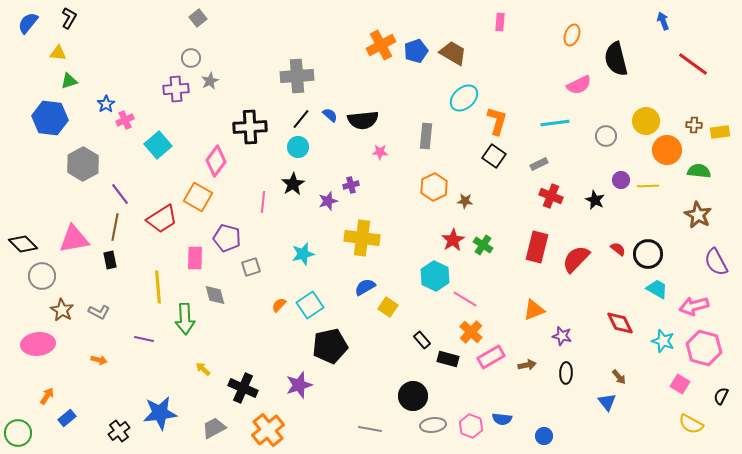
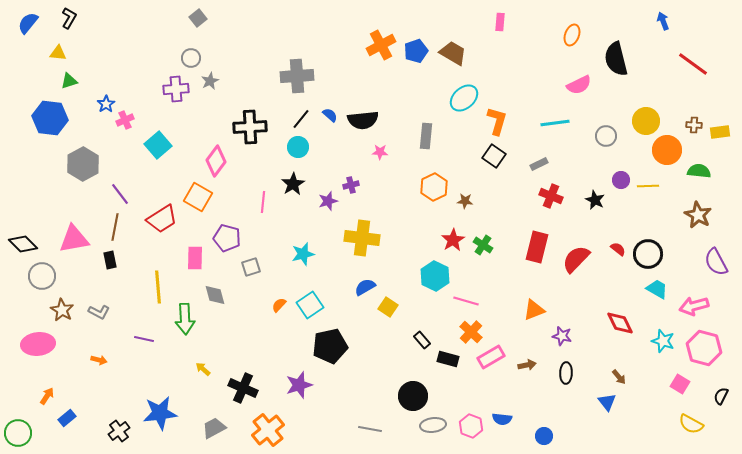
pink line at (465, 299): moved 1 px right, 2 px down; rotated 15 degrees counterclockwise
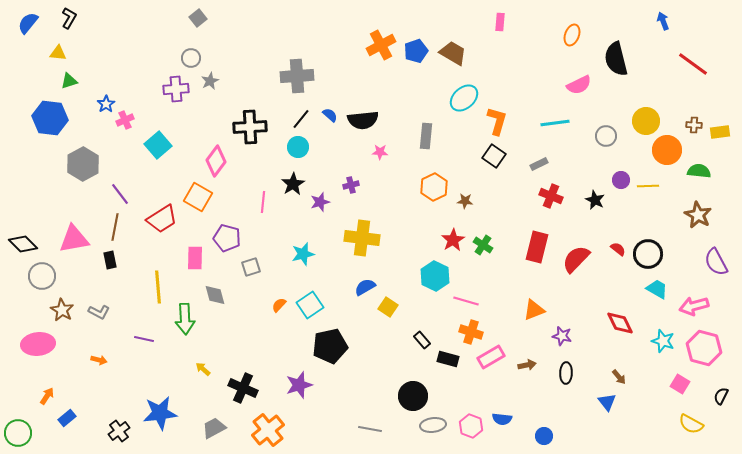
purple star at (328, 201): moved 8 px left, 1 px down
orange cross at (471, 332): rotated 25 degrees counterclockwise
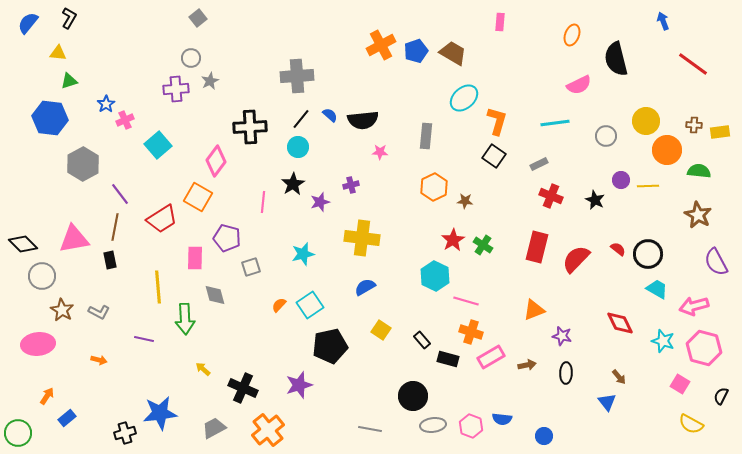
yellow square at (388, 307): moved 7 px left, 23 px down
black cross at (119, 431): moved 6 px right, 2 px down; rotated 20 degrees clockwise
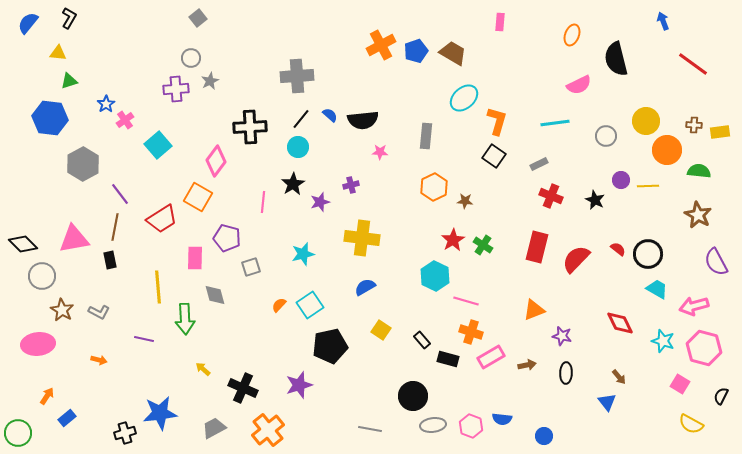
pink cross at (125, 120): rotated 12 degrees counterclockwise
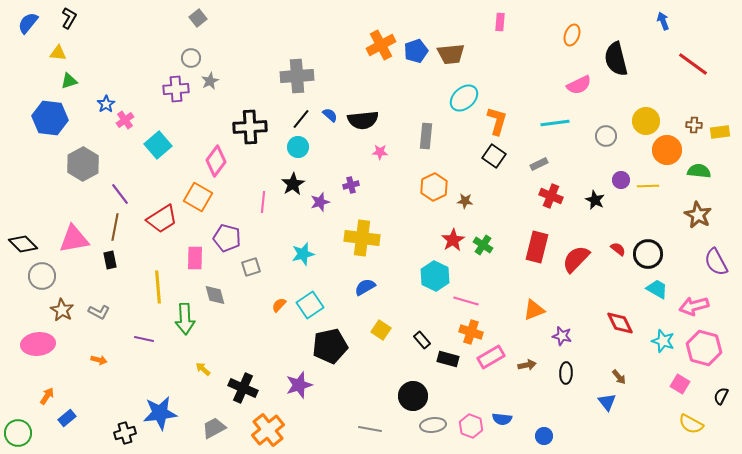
brown trapezoid at (453, 53): moved 2 px left, 1 px down; rotated 144 degrees clockwise
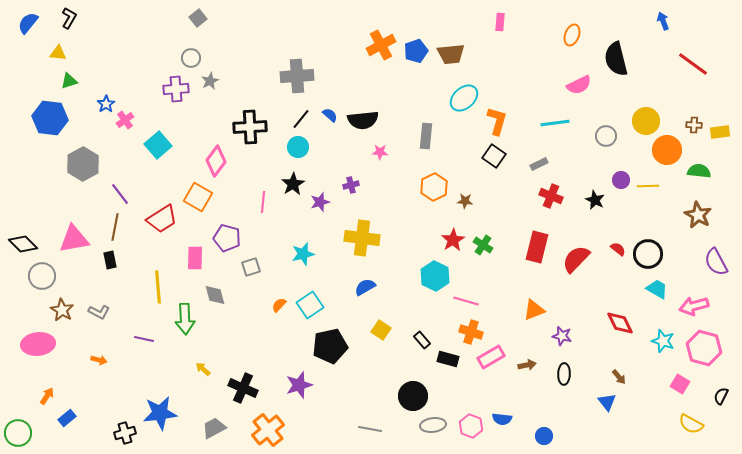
black ellipse at (566, 373): moved 2 px left, 1 px down
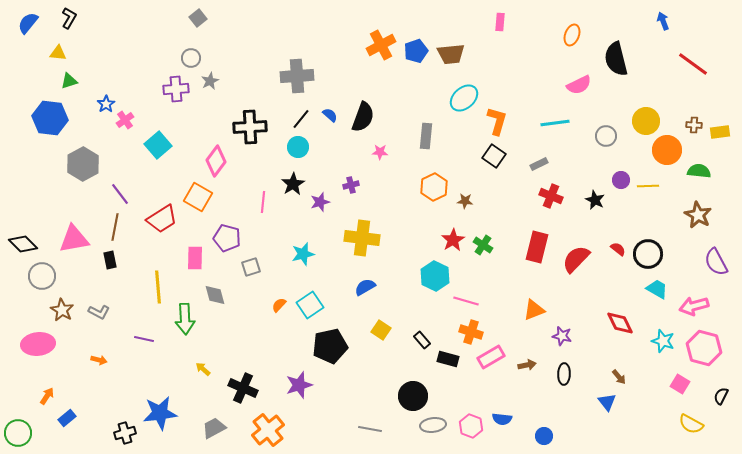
black semicircle at (363, 120): moved 3 px up; rotated 64 degrees counterclockwise
